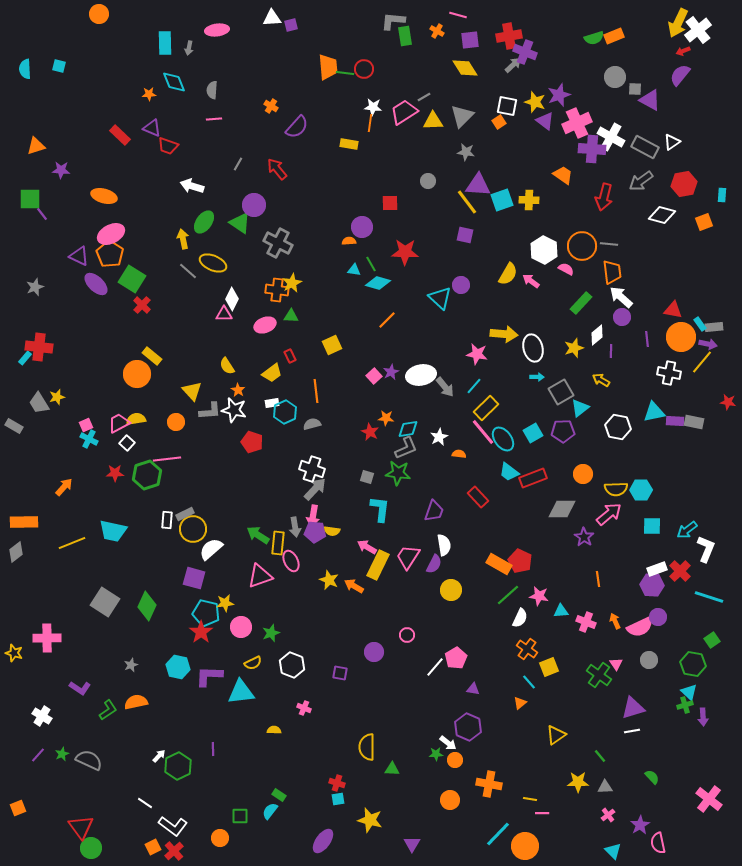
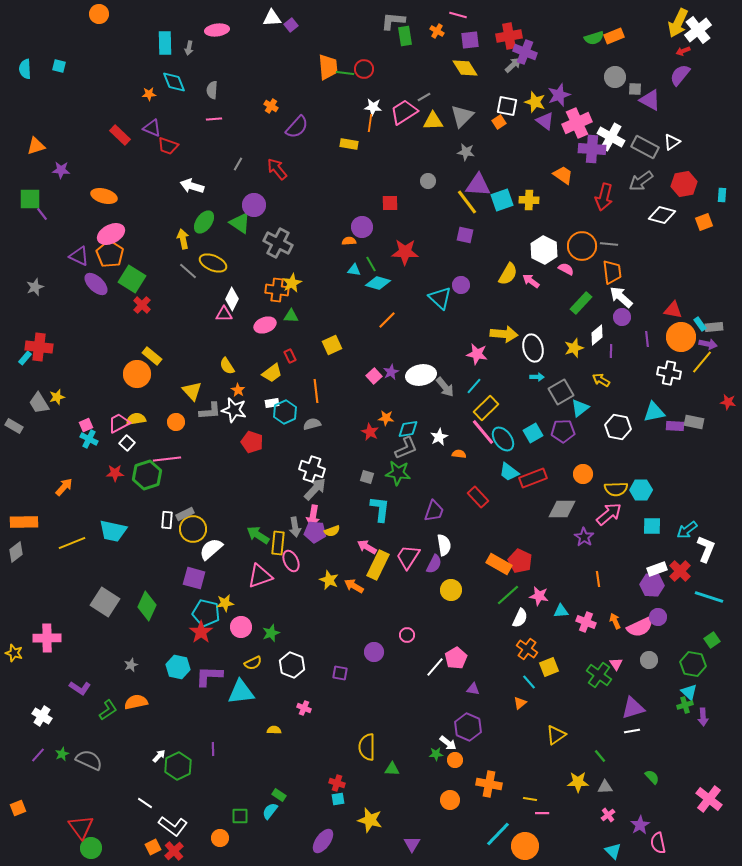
purple square at (291, 25): rotated 24 degrees counterclockwise
purple rectangle at (675, 421): moved 5 px down
yellow semicircle at (332, 531): rotated 28 degrees counterclockwise
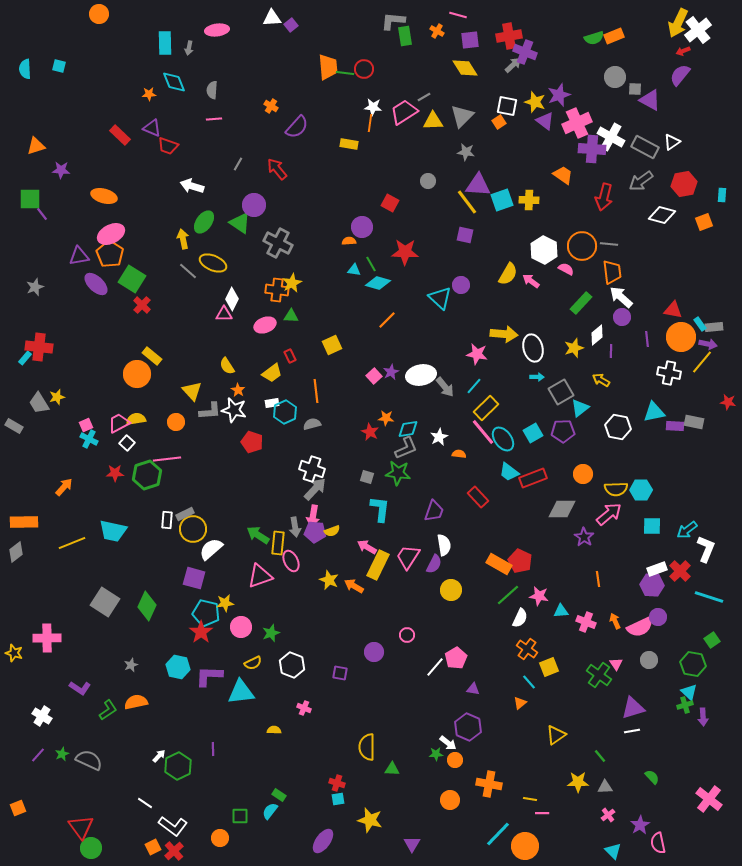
red square at (390, 203): rotated 30 degrees clockwise
purple triangle at (79, 256): rotated 35 degrees counterclockwise
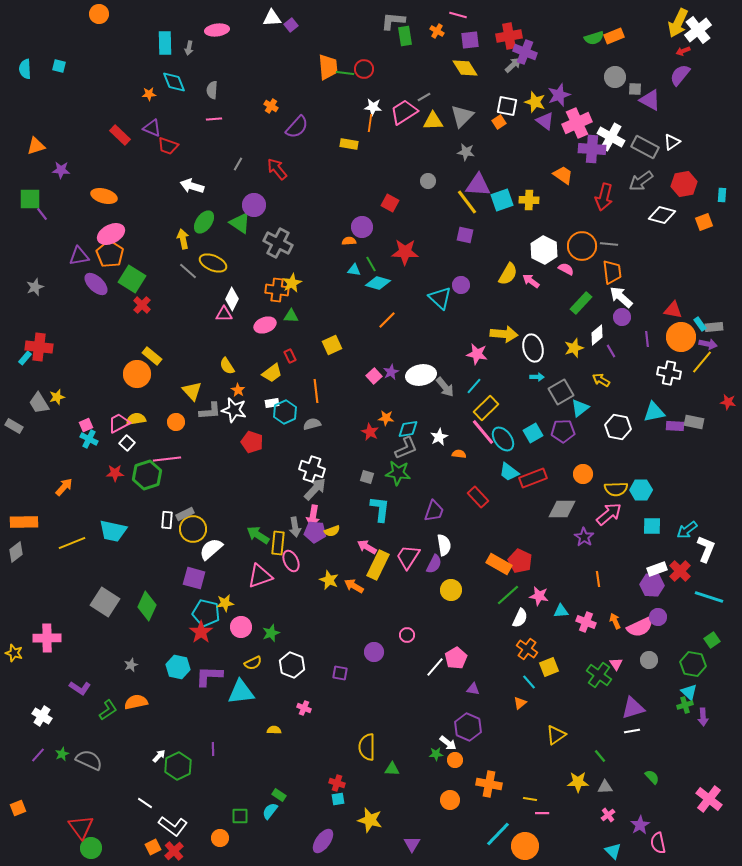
purple line at (611, 351): rotated 32 degrees counterclockwise
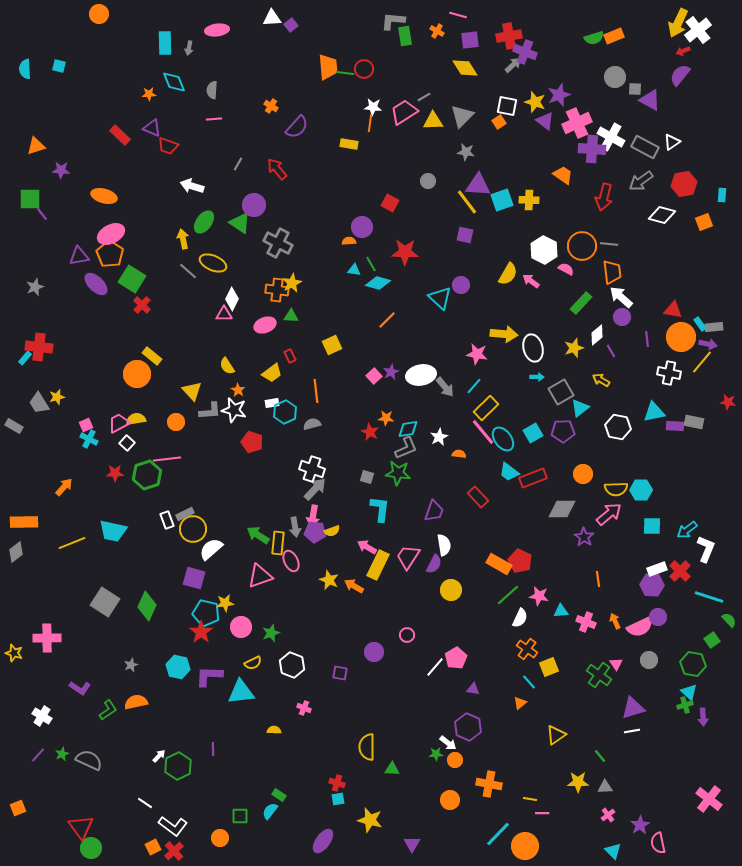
white rectangle at (167, 520): rotated 24 degrees counterclockwise
green semicircle at (652, 777): moved 77 px right, 157 px up
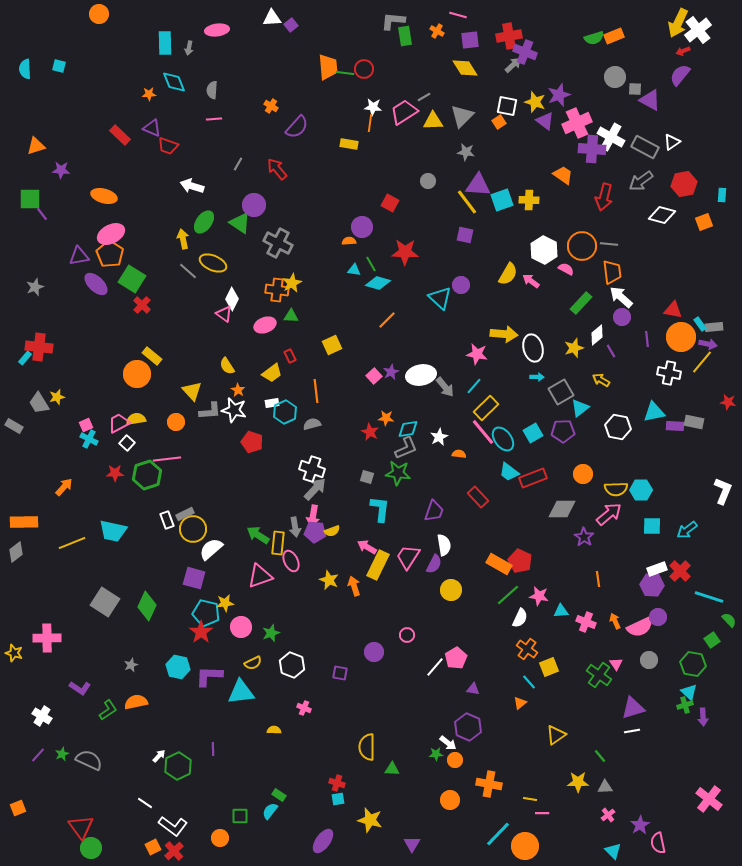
pink triangle at (224, 314): rotated 36 degrees clockwise
white L-shape at (706, 549): moved 17 px right, 58 px up
orange arrow at (354, 586): rotated 42 degrees clockwise
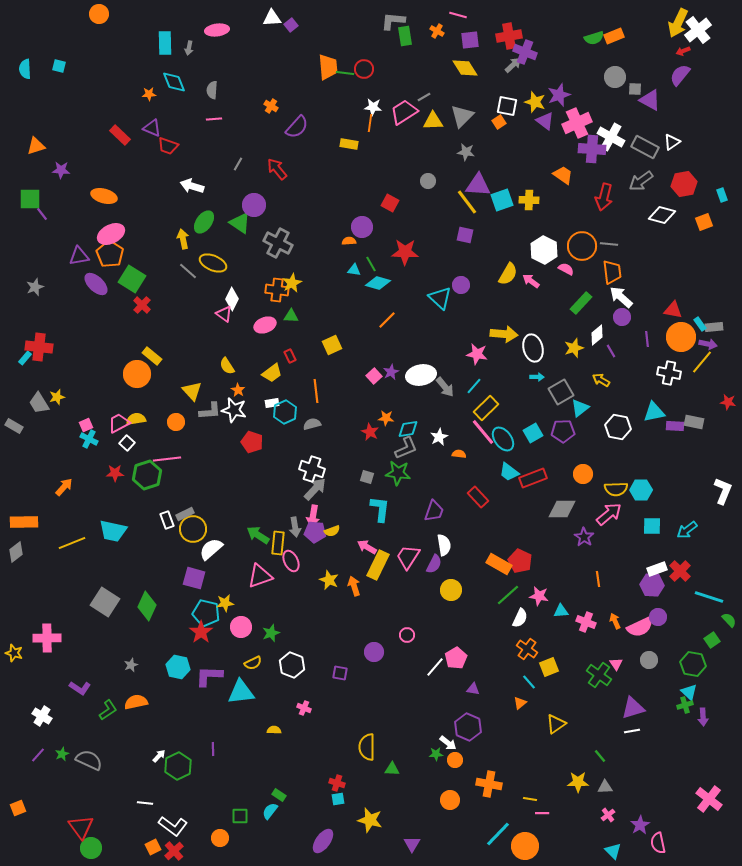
cyan rectangle at (722, 195): rotated 24 degrees counterclockwise
yellow triangle at (556, 735): moved 11 px up
white line at (145, 803): rotated 28 degrees counterclockwise
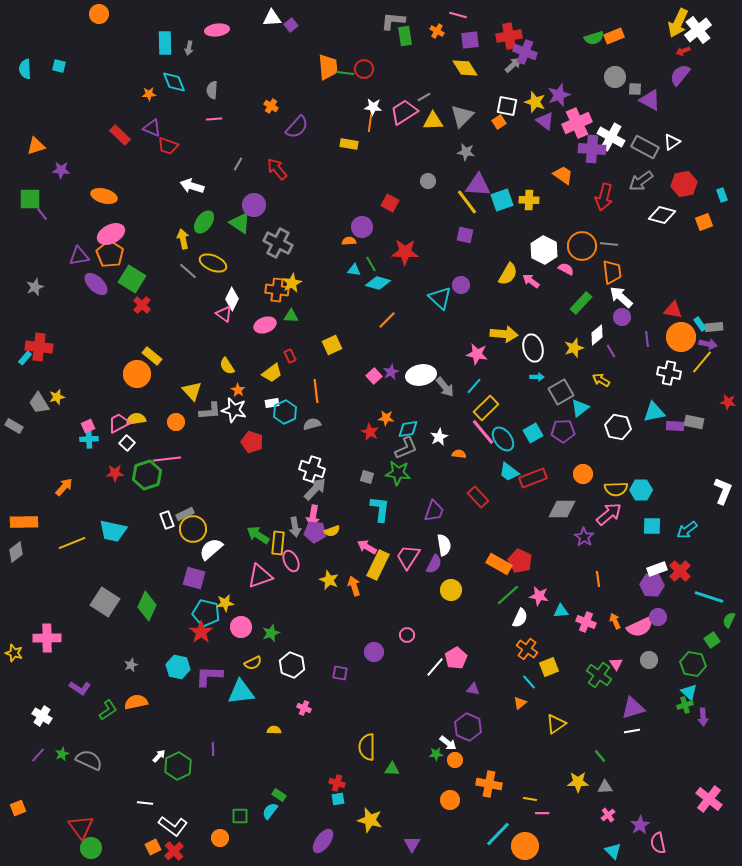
pink square at (86, 425): moved 2 px right, 1 px down
cyan cross at (89, 439): rotated 30 degrees counterclockwise
green semicircle at (729, 620): rotated 112 degrees counterclockwise
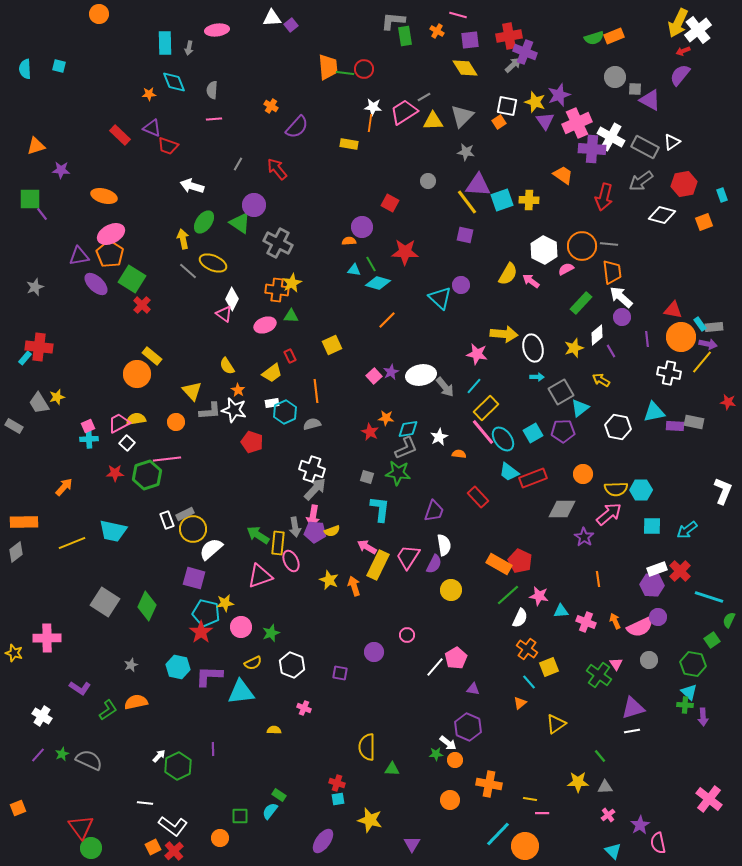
purple triangle at (545, 121): rotated 18 degrees clockwise
pink semicircle at (566, 269): rotated 56 degrees counterclockwise
green cross at (685, 705): rotated 21 degrees clockwise
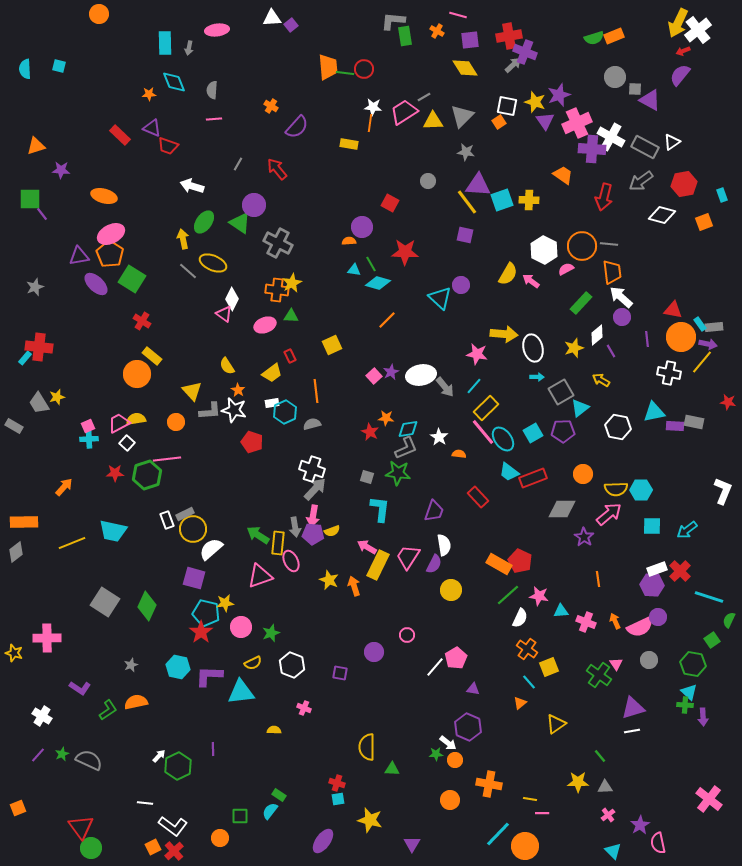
red cross at (142, 305): moved 16 px down; rotated 12 degrees counterclockwise
white star at (439, 437): rotated 12 degrees counterclockwise
purple pentagon at (315, 532): moved 2 px left, 2 px down
